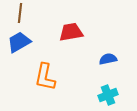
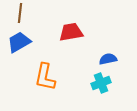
cyan cross: moved 7 px left, 12 px up
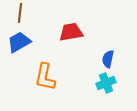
blue semicircle: rotated 66 degrees counterclockwise
cyan cross: moved 5 px right
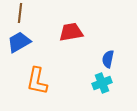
orange L-shape: moved 8 px left, 4 px down
cyan cross: moved 4 px left
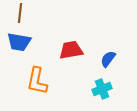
red trapezoid: moved 18 px down
blue trapezoid: rotated 140 degrees counterclockwise
blue semicircle: rotated 24 degrees clockwise
cyan cross: moved 6 px down
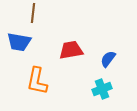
brown line: moved 13 px right
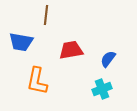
brown line: moved 13 px right, 2 px down
blue trapezoid: moved 2 px right
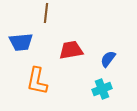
brown line: moved 2 px up
blue trapezoid: rotated 15 degrees counterclockwise
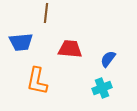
red trapezoid: moved 1 px left, 1 px up; rotated 15 degrees clockwise
cyan cross: moved 1 px up
